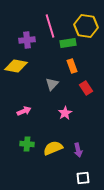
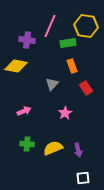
pink line: rotated 40 degrees clockwise
purple cross: rotated 14 degrees clockwise
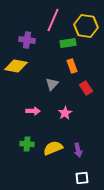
pink line: moved 3 px right, 6 px up
pink arrow: moved 9 px right; rotated 24 degrees clockwise
white square: moved 1 px left
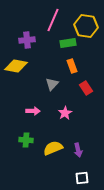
purple cross: rotated 14 degrees counterclockwise
green cross: moved 1 px left, 4 px up
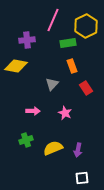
yellow hexagon: rotated 25 degrees clockwise
pink star: rotated 16 degrees counterclockwise
green cross: rotated 24 degrees counterclockwise
purple arrow: rotated 24 degrees clockwise
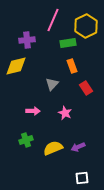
yellow diamond: rotated 25 degrees counterclockwise
purple arrow: moved 3 px up; rotated 56 degrees clockwise
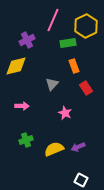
purple cross: rotated 21 degrees counterclockwise
orange rectangle: moved 2 px right
pink arrow: moved 11 px left, 5 px up
yellow semicircle: moved 1 px right, 1 px down
white square: moved 1 px left, 2 px down; rotated 32 degrees clockwise
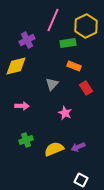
orange rectangle: rotated 48 degrees counterclockwise
